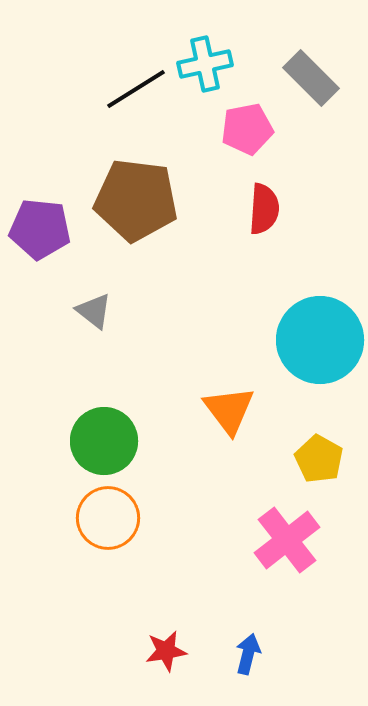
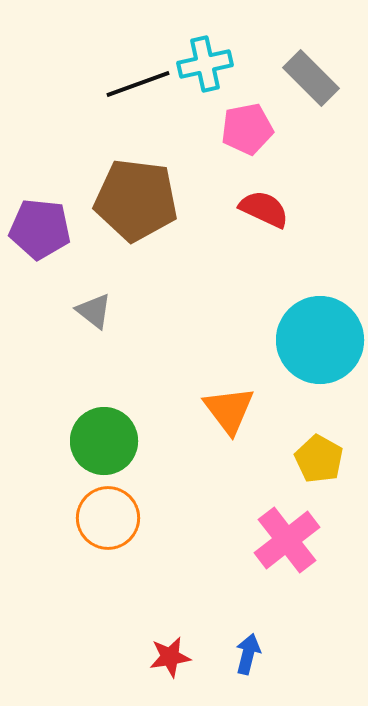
black line: moved 2 px right, 5 px up; rotated 12 degrees clockwise
red semicircle: rotated 69 degrees counterclockwise
red star: moved 4 px right, 6 px down
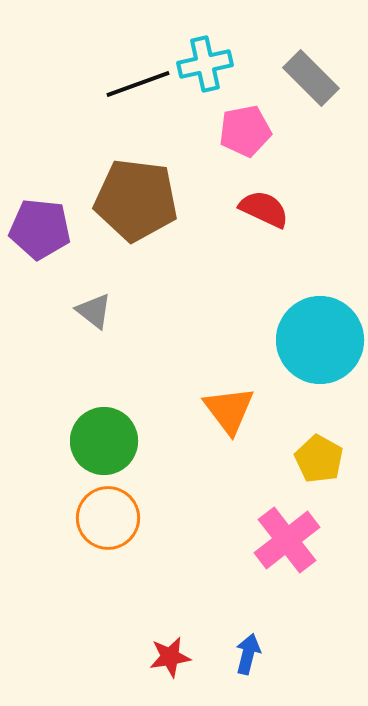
pink pentagon: moved 2 px left, 2 px down
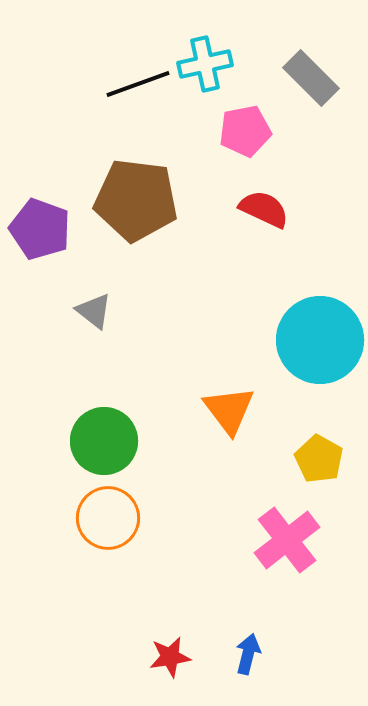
purple pentagon: rotated 14 degrees clockwise
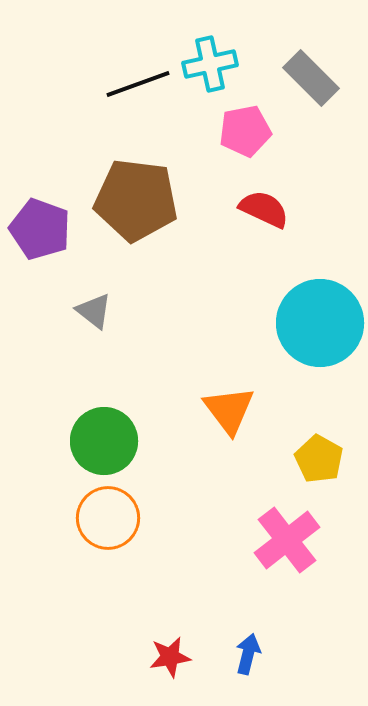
cyan cross: moved 5 px right
cyan circle: moved 17 px up
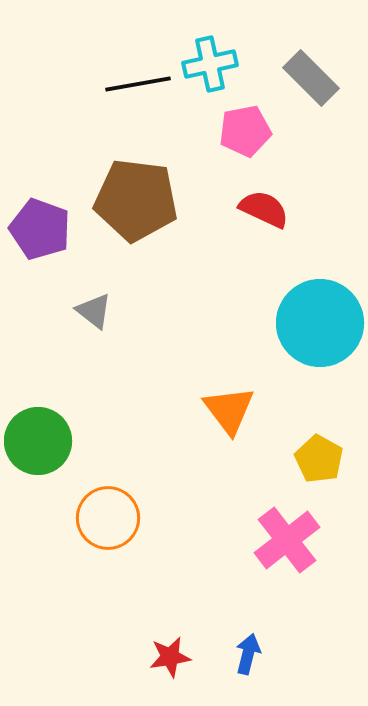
black line: rotated 10 degrees clockwise
green circle: moved 66 px left
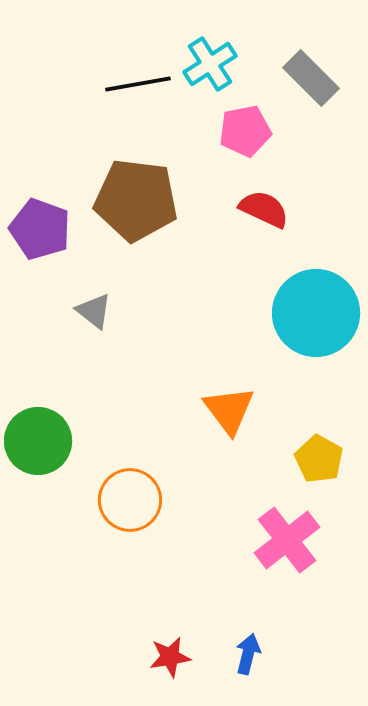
cyan cross: rotated 20 degrees counterclockwise
cyan circle: moved 4 px left, 10 px up
orange circle: moved 22 px right, 18 px up
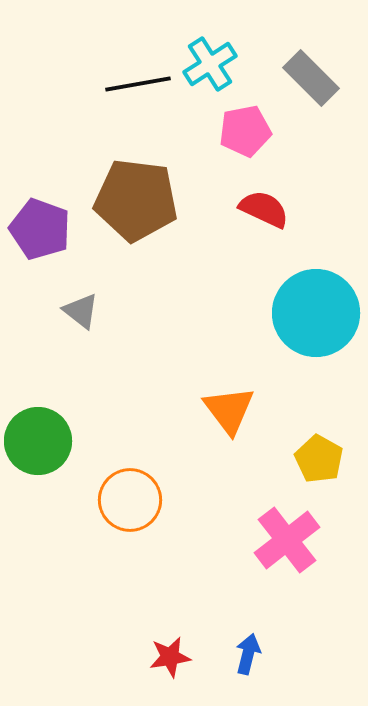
gray triangle: moved 13 px left
